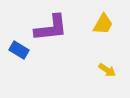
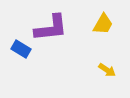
blue rectangle: moved 2 px right, 1 px up
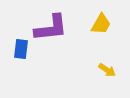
yellow trapezoid: moved 2 px left
blue rectangle: rotated 66 degrees clockwise
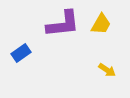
purple L-shape: moved 12 px right, 4 px up
blue rectangle: moved 4 px down; rotated 48 degrees clockwise
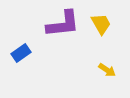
yellow trapezoid: rotated 60 degrees counterclockwise
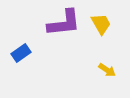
purple L-shape: moved 1 px right, 1 px up
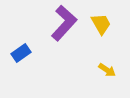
purple L-shape: rotated 42 degrees counterclockwise
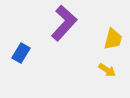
yellow trapezoid: moved 12 px right, 15 px down; rotated 45 degrees clockwise
blue rectangle: rotated 24 degrees counterclockwise
